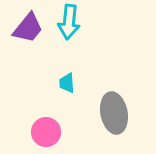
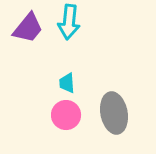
pink circle: moved 20 px right, 17 px up
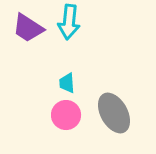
purple trapezoid: rotated 84 degrees clockwise
gray ellipse: rotated 18 degrees counterclockwise
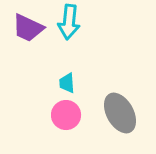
purple trapezoid: rotated 8 degrees counterclockwise
gray ellipse: moved 6 px right
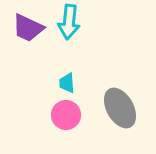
gray ellipse: moved 5 px up
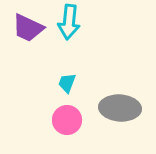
cyan trapezoid: rotated 25 degrees clockwise
gray ellipse: rotated 57 degrees counterclockwise
pink circle: moved 1 px right, 5 px down
